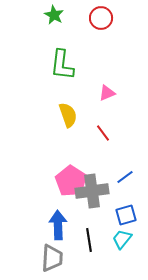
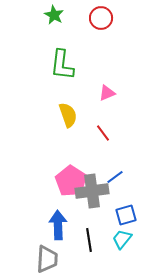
blue line: moved 10 px left
gray trapezoid: moved 5 px left, 1 px down
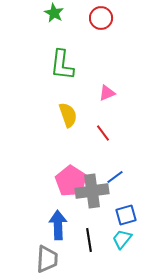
green star: moved 2 px up
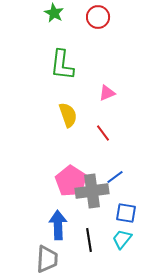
red circle: moved 3 px left, 1 px up
blue square: moved 2 px up; rotated 25 degrees clockwise
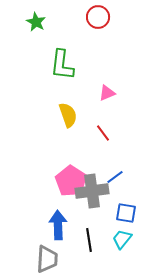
green star: moved 18 px left, 9 px down
